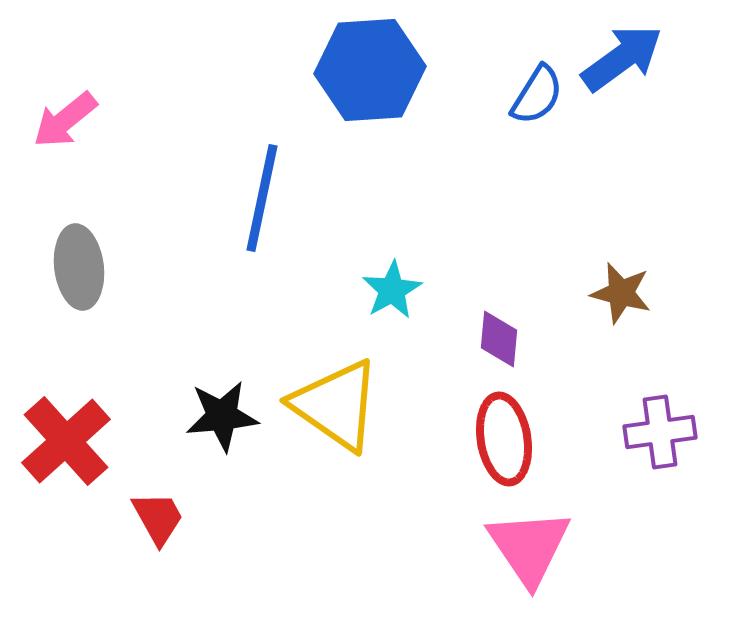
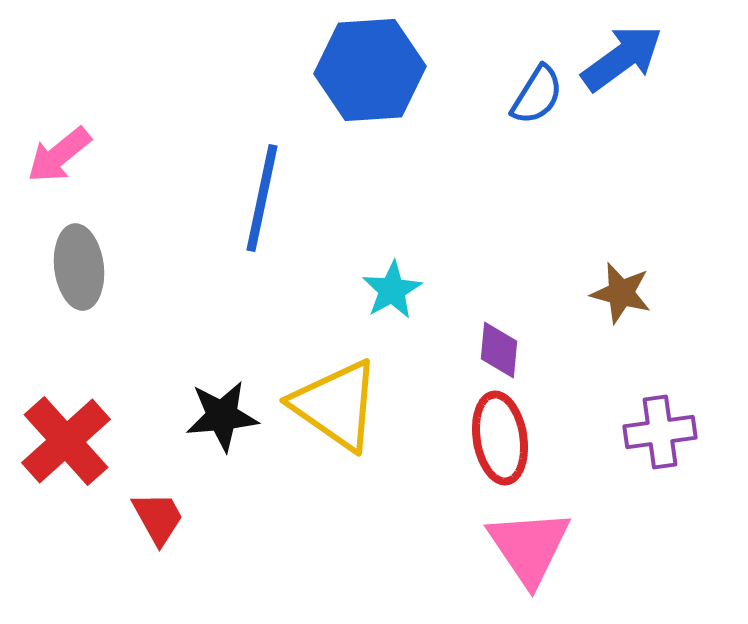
pink arrow: moved 6 px left, 35 px down
purple diamond: moved 11 px down
red ellipse: moved 4 px left, 1 px up
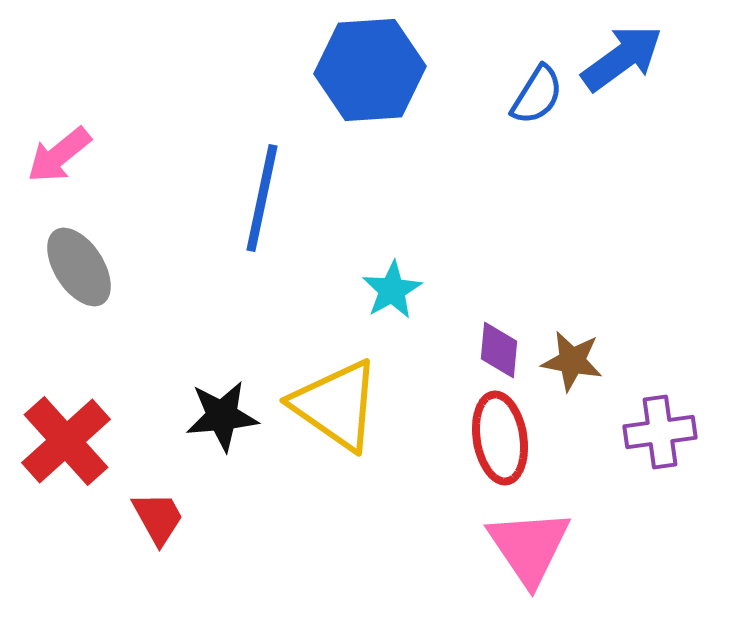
gray ellipse: rotated 26 degrees counterclockwise
brown star: moved 49 px left, 68 px down; rotated 4 degrees counterclockwise
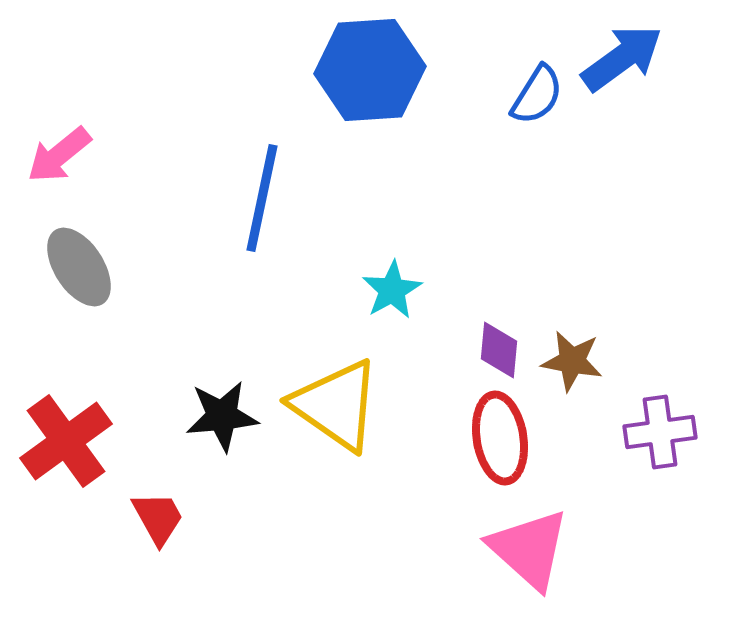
red cross: rotated 6 degrees clockwise
pink triangle: moved 2 px down; rotated 14 degrees counterclockwise
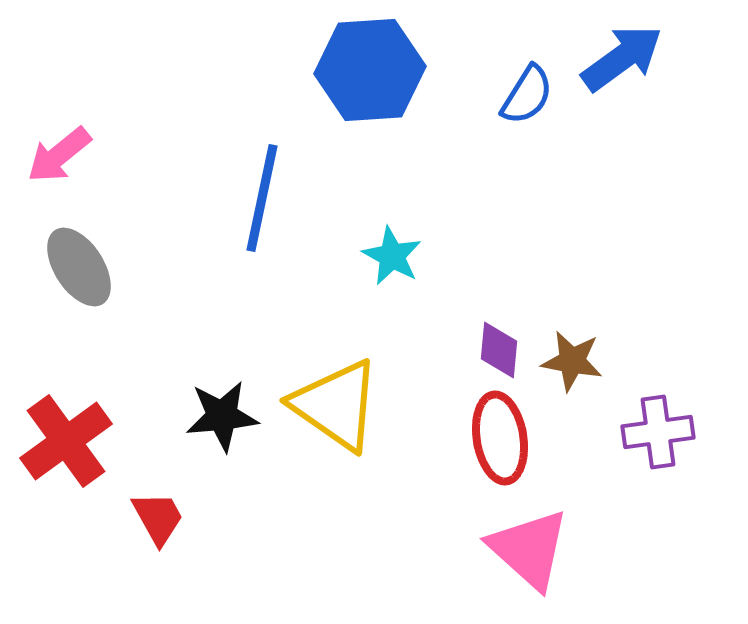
blue semicircle: moved 10 px left
cyan star: moved 34 px up; rotated 14 degrees counterclockwise
purple cross: moved 2 px left
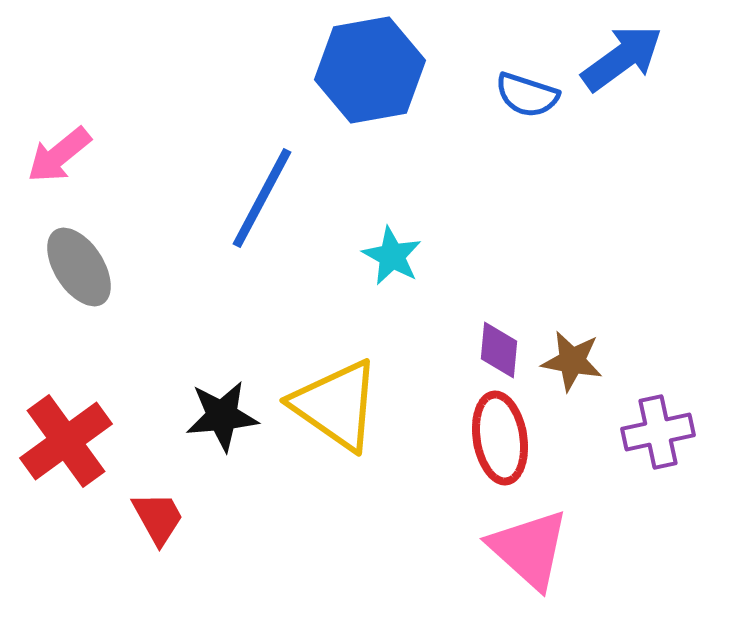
blue hexagon: rotated 6 degrees counterclockwise
blue semicircle: rotated 76 degrees clockwise
blue line: rotated 16 degrees clockwise
purple cross: rotated 4 degrees counterclockwise
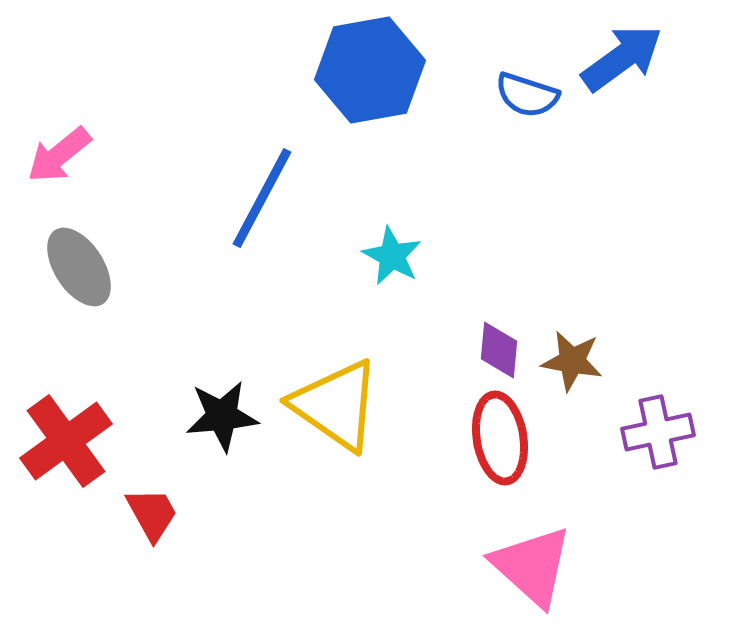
red trapezoid: moved 6 px left, 4 px up
pink triangle: moved 3 px right, 17 px down
